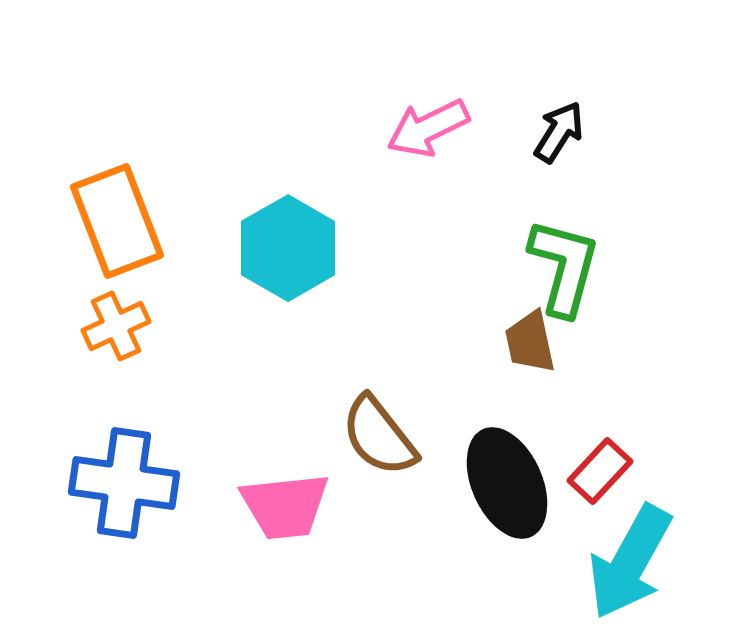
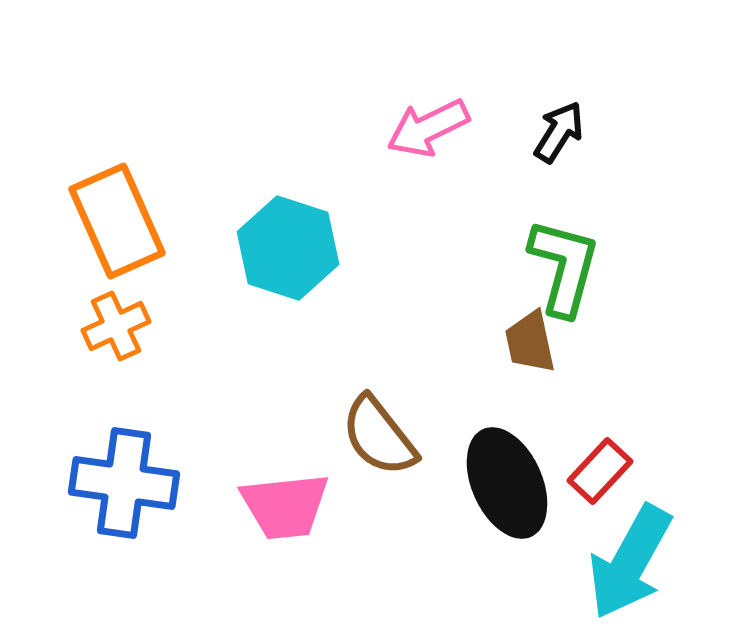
orange rectangle: rotated 3 degrees counterclockwise
cyan hexagon: rotated 12 degrees counterclockwise
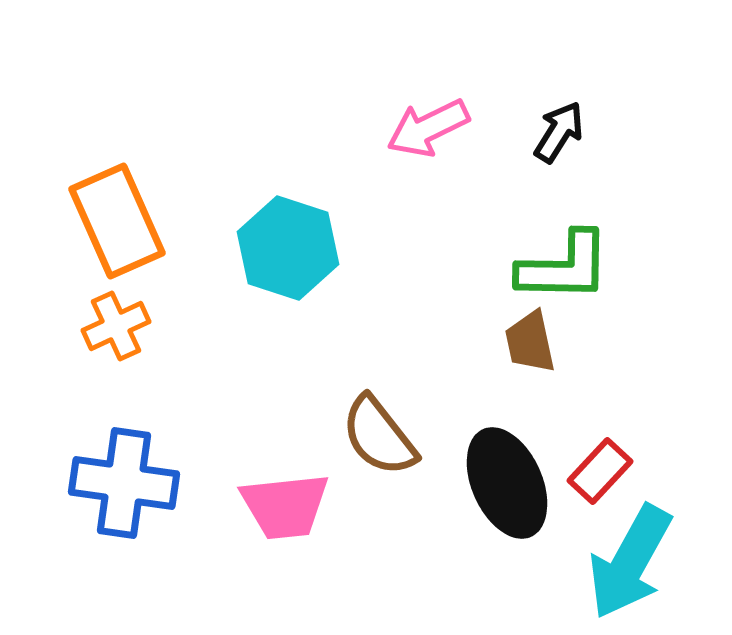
green L-shape: rotated 76 degrees clockwise
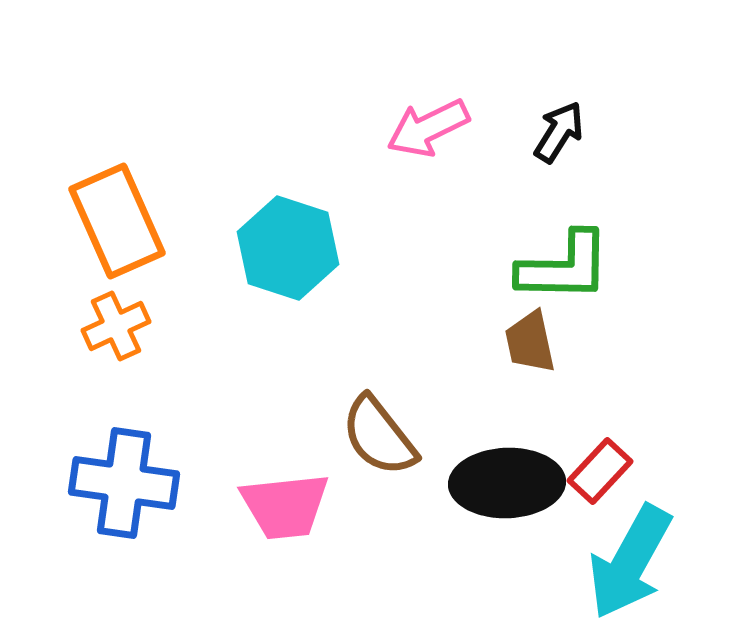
black ellipse: rotated 68 degrees counterclockwise
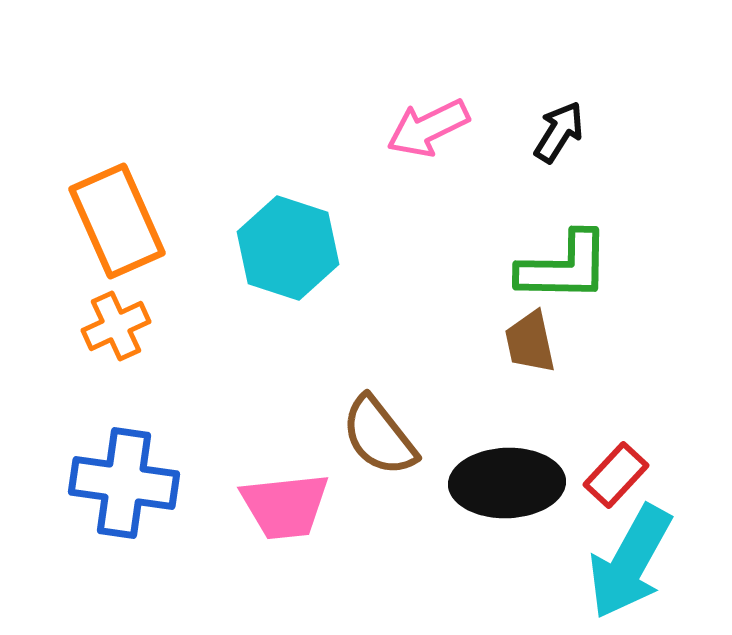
red rectangle: moved 16 px right, 4 px down
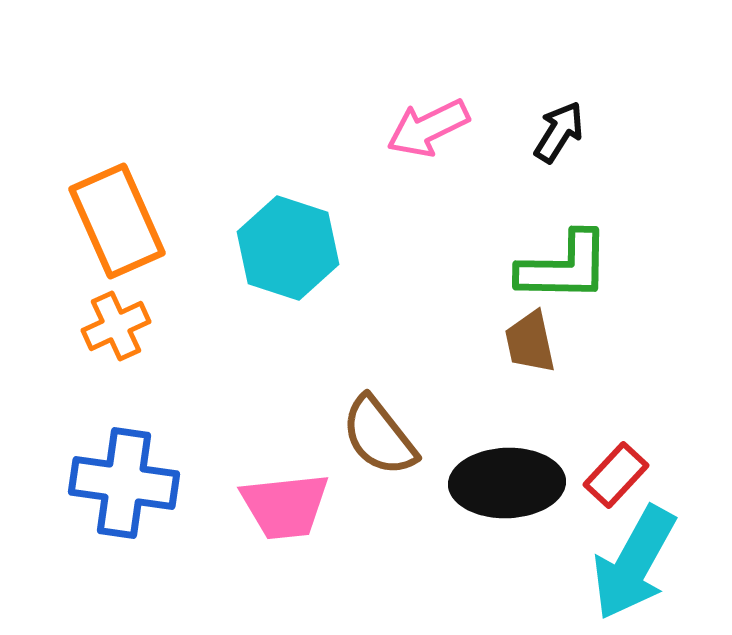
cyan arrow: moved 4 px right, 1 px down
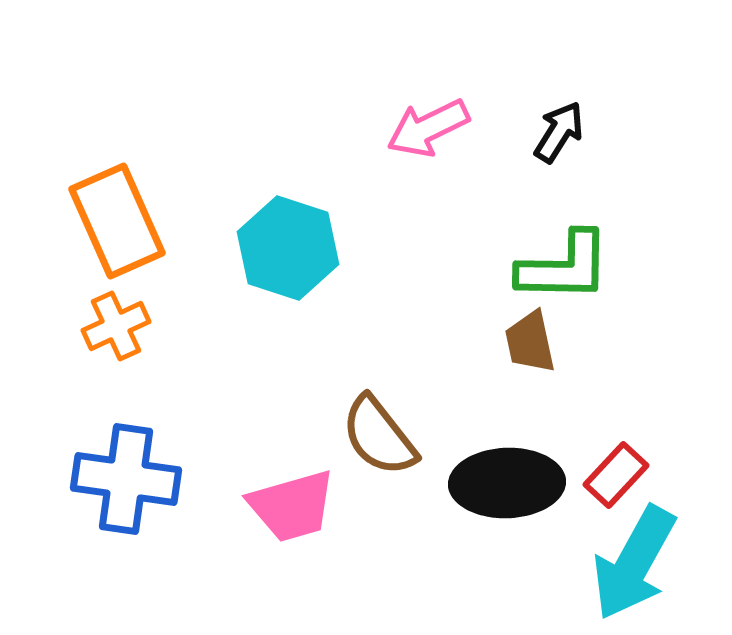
blue cross: moved 2 px right, 4 px up
pink trapezoid: moved 7 px right; rotated 10 degrees counterclockwise
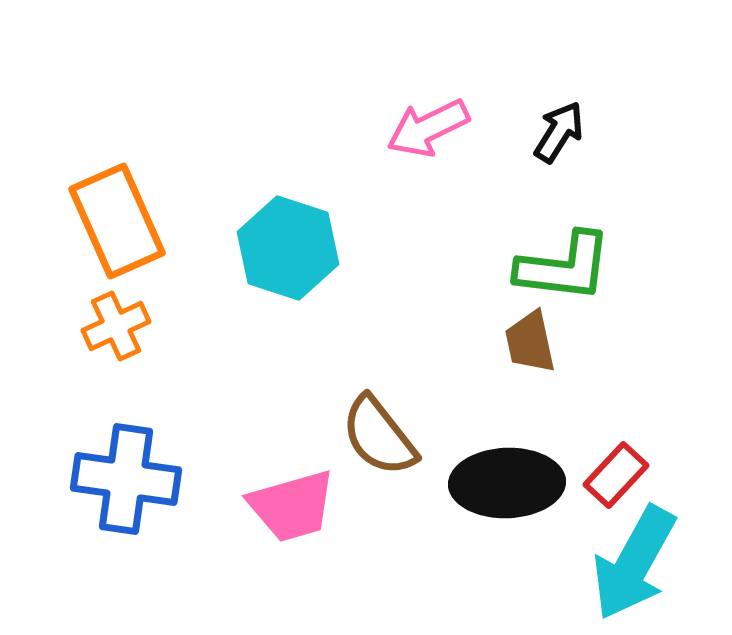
green L-shape: rotated 6 degrees clockwise
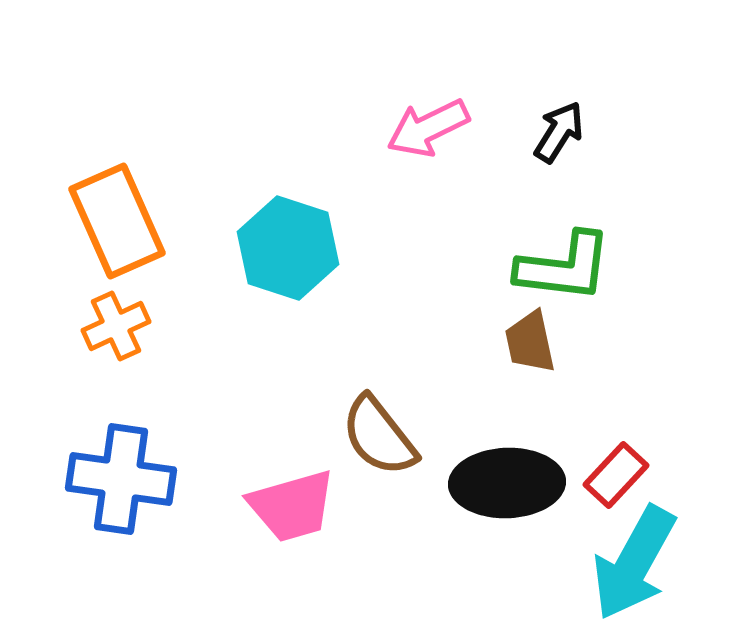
blue cross: moved 5 px left
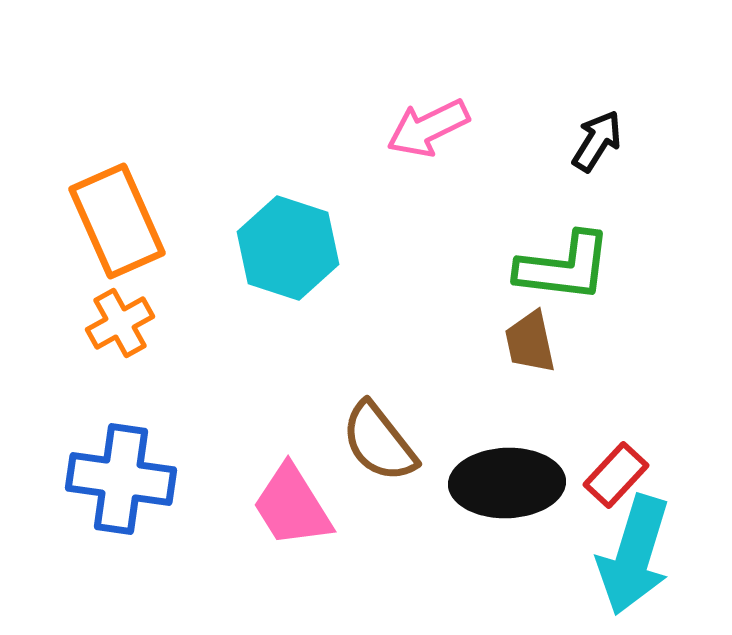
black arrow: moved 38 px right, 9 px down
orange cross: moved 4 px right, 3 px up; rotated 4 degrees counterclockwise
brown semicircle: moved 6 px down
pink trapezoid: rotated 74 degrees clockwise
cyan arrow: moved 8 px up; rotated 12 degrees counterclockwise
